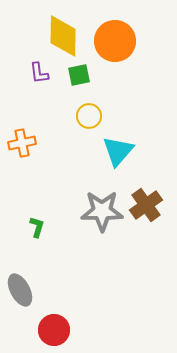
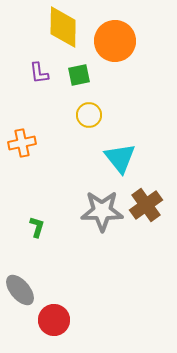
yellow diamond: moved 9 px up
yellow circle: moved 1 px up
cyan triangle: moved 2 px right, 7 px down; rotated 20 degrees counterclockwise
gray ellipse: rotated 12 degrees counterclockwise
red circle: moved 10 px up
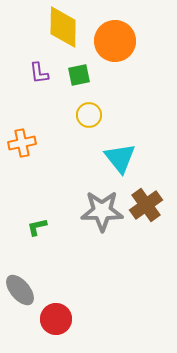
green L-shape: rotated 120 degrees counterclockwise
red circle: moved 2 px right, 1 px up
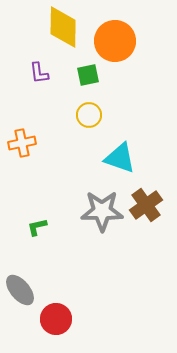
green square: moved 9 px right
cyan triangle: rotated 32 degrees counterclockwise
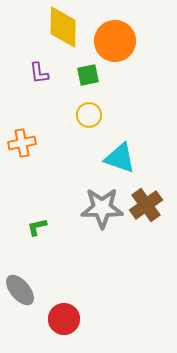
gray star: moved 3 px up
red circle: moved 8 px right
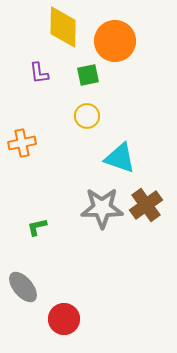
yellow circle: moved 2 px left, 1 px down
gray ellipse: moved 3 px right, 3 px up
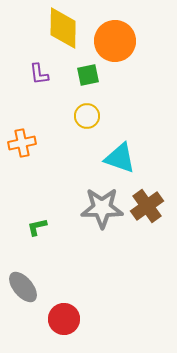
yellow diamond: moved 1 px down
purple L-shape: moved 1 px down
brown cross: moved 1 px right, 1 px down
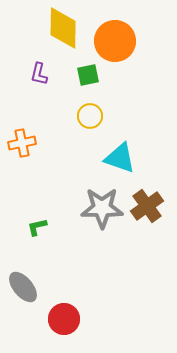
purple L-shape: rotated 20 degrees clockwise
yellow circle: moved 3 px right
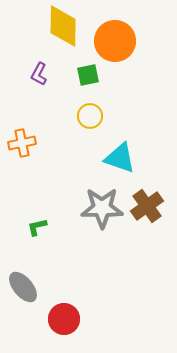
yellow diamond: moved 2 px up
purple L-shape: rotated 15 degrees clockwise
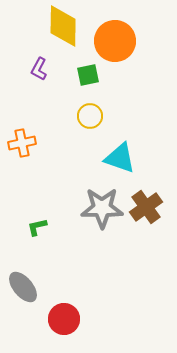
purple L-shape: moved 5 px up
brown cross: moved 1 px left, 1 px down
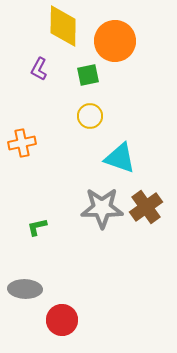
gray ellipse: moved 2 px right, 2 px down; rotated 48 degrees counterclockwise
red circle: moved 2 px left, 1 px down
